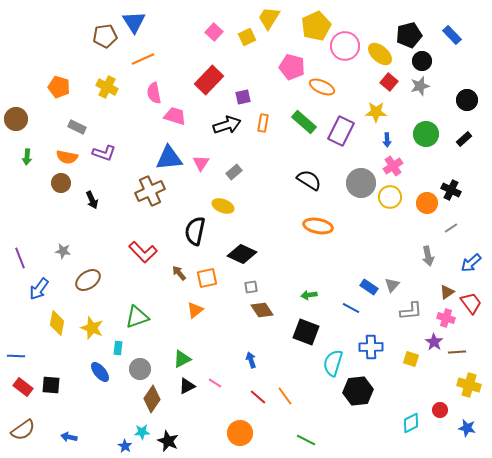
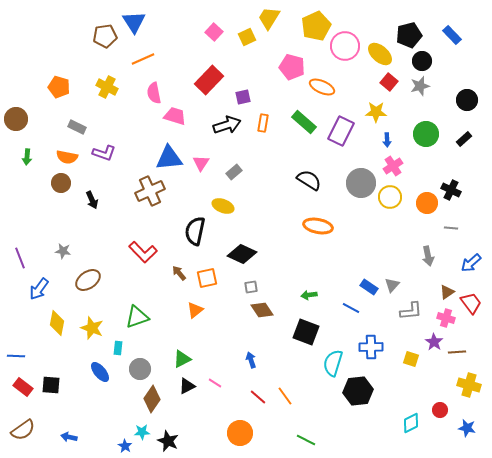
gray line at (451, 228): rotated 40 degrees clockwise
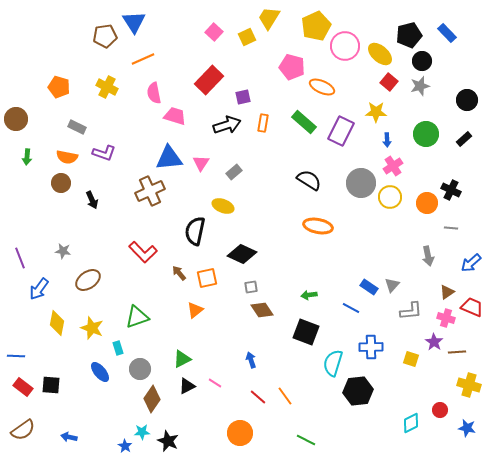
blue rectangle at (452, 35): moved 5 px left, 2 px up
red trapezoid at (471, 303): moved 1 px right, 4 px down; rotated 30 degrees counterclockwise
cyan rectangle at (118, 348): rotated 24 degrees counterclockwise
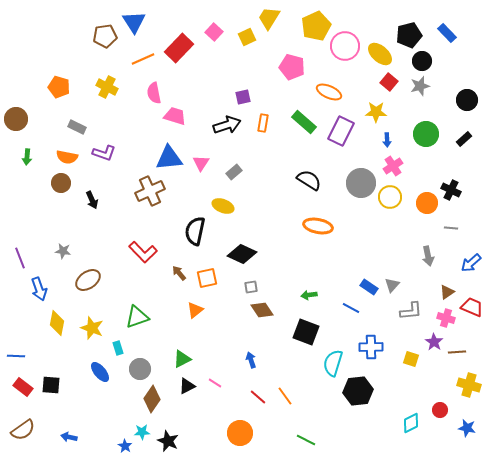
red rectangle at (209, 80): moved 30 px left, 32 px up
orange ellipse at (322, 87): moved 7 px right, 5 px down
blue arrow at (39, 289): rotated 55 degrees counterclockwise
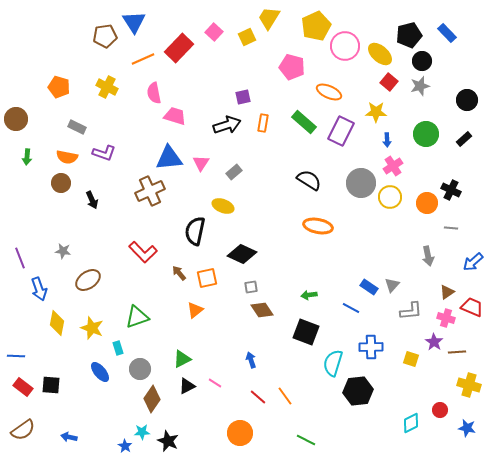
blue arrow at (471, 263): moved 2 px right, 1 px up
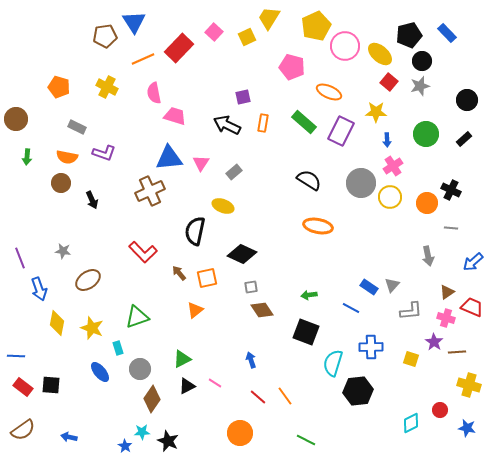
black arrow at (227, 125): rotated 136 degrees counterclockwise
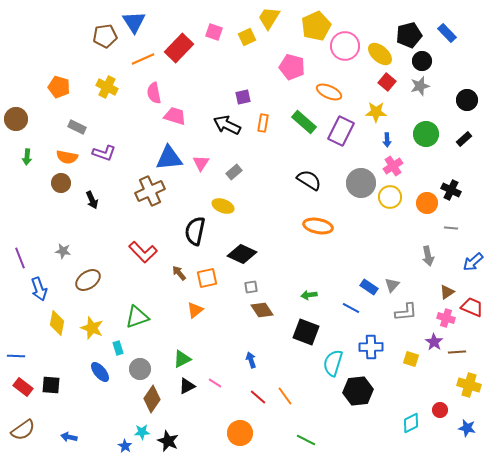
pink square at (214, 32): rotated 24 degrees counterclockwise
red square at (389, 82): moved 2 px left
gray L-shape at (411, 311): moved 5 px left, 1 px down
